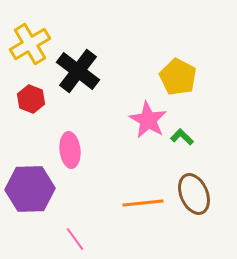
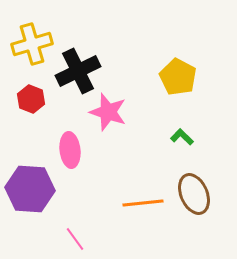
yellow cross: moved 2 px right; rotated 15 degrees clockwise
black cross: rotated 27 degrees clockwise
pink star: moved 40 px left, 8 px up; rotated 12 degrees counterclockwise
purple hexagon: rotated 6 degrees clockwise
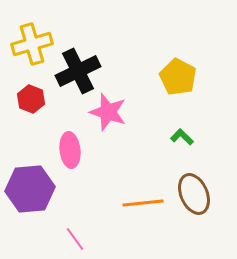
purple hexagon: rotated 9 degrees counterclockwise
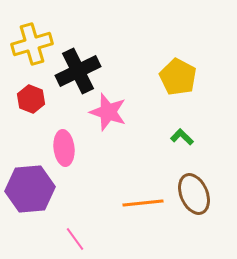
pink ellipse: moved 6 px left, 2 px up
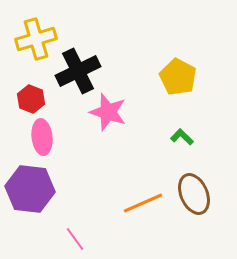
yellow cross: moved 4 px right, 5 px up
pink ellipse: moved 22 px left, 11 px up
purple hexagon: rotated 12 degrees clockwise
orange line: rotated 18 degrees counterclockwise
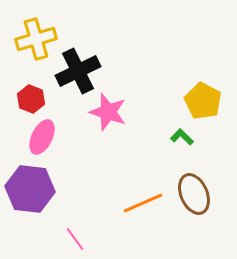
yellow pentagon: moved 25 px right, 24 px down
pink ellipse: rotated 32 degrees clockwise
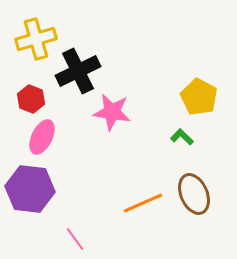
yellow pentagon: moved 4 px left, 4 px up
pink star: moved 4 px right; rotated 9 degrees counterclockwise
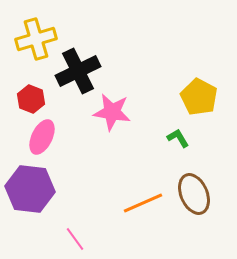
green L-shape: moved 4 px left, 1 px down; rotated 15 degrees clockwise
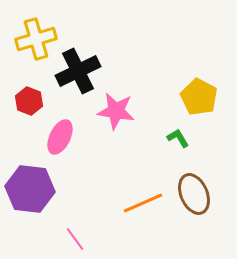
red hexagon: moved 2 px left, 2 px down
pink star: moved 4 px right, 1 px up
pink ellipse: moved 18 px right
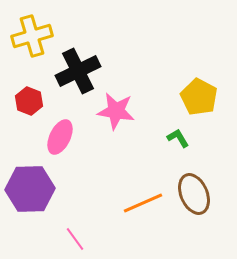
yellow cross: moved 4 px left, 3 px up
purple hexagon: rotated 9 degrees counterclockwise
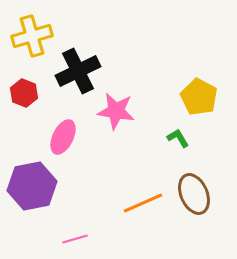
red hexagon: moved 5 px left, 8 px up
pink ellipse: moved 3 px right
purple hexagon: moved 2 px right, 3 px up; rotated 9 degrees counterclockwise
pink line: rotated 70 degrees counterclockwise
